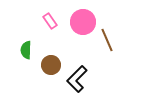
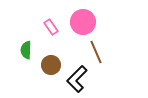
pink rectangle: moved 1 px right, 6 px down
brown line: moved 11 px left, 12 px down
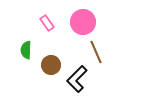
pink rectangle: moved 4 px left, 4 px up
